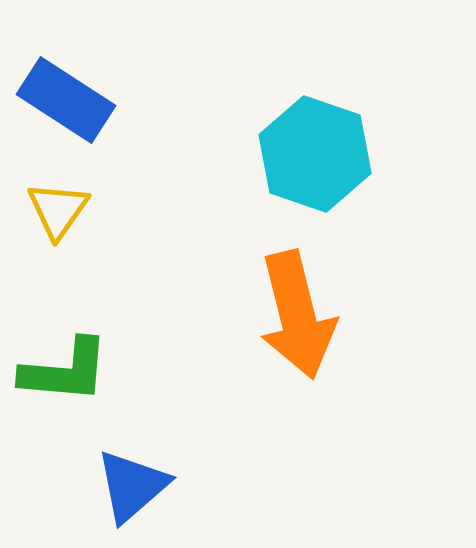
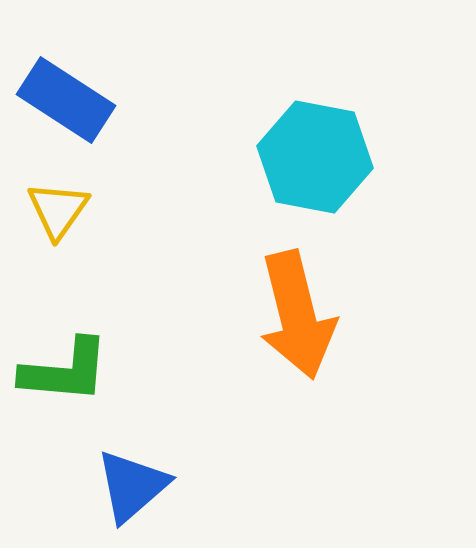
cyan hexagon: moved 3 px down; rotated 8 degrees counterclockwise
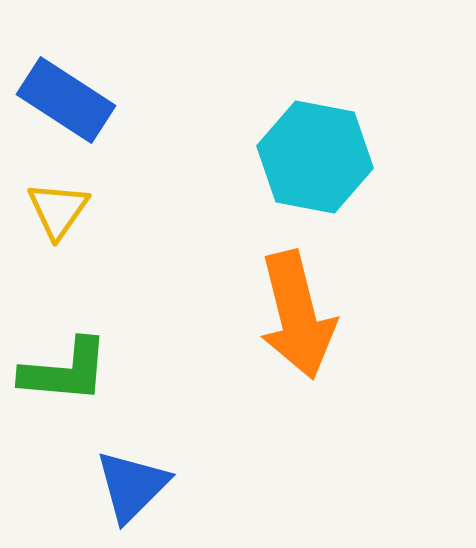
blue triangle: rotated 4 degrees counterclockwise
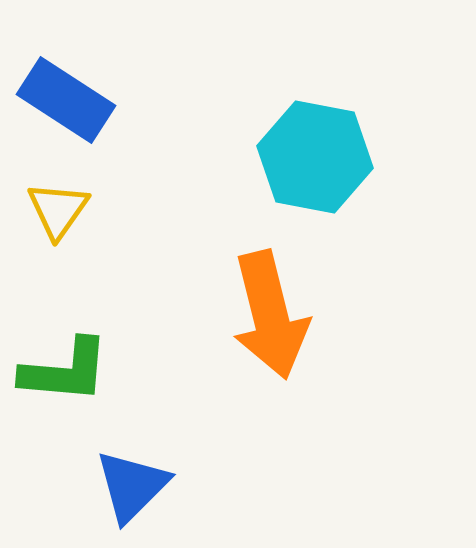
orange arrow: moved 27 px left
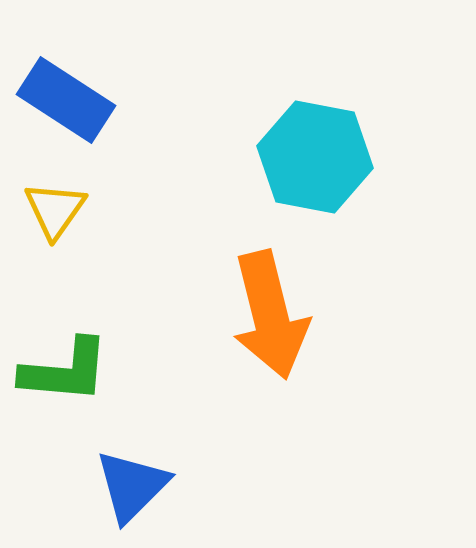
yellow triangle: moved 3 px left
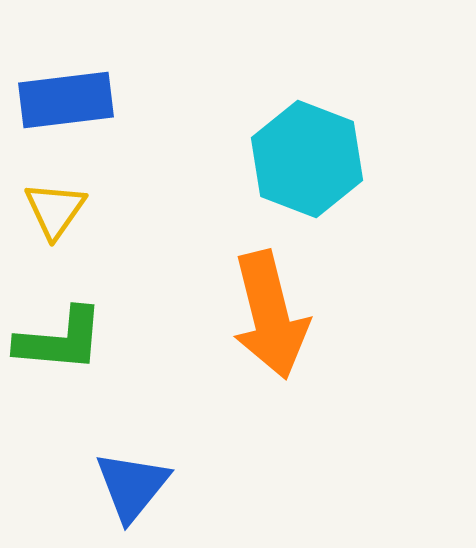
blue rectangle: rotated 40 degrees counterclockwise
cyan hexagon: moved 8 px left, 2 px down; rotated 10 degrees clockwise
green L-shape: moved 5 px left, 31 px up
blue triangle: rotated 6 degrees counterclockwise
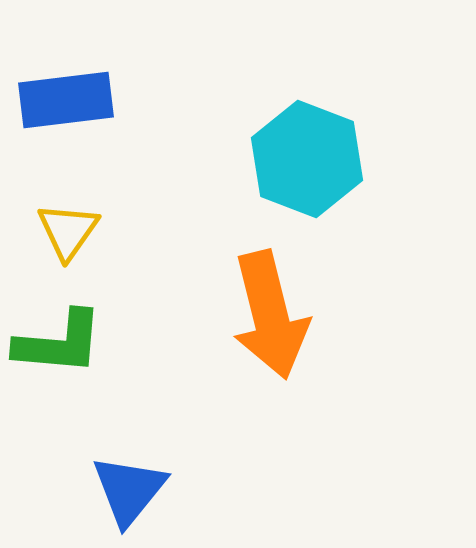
yellow triangle: moved 13 px right, 21 px down
green L-shape: moved 1 px left, 3 px down
blue triangle: moved 3 px left, 4 px down
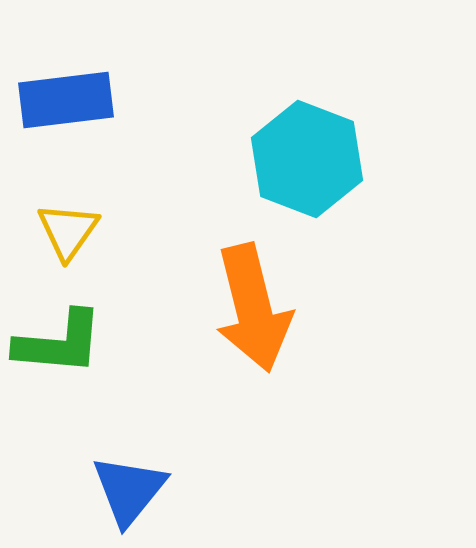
orange arrow: moved 17 px left, 7 px up
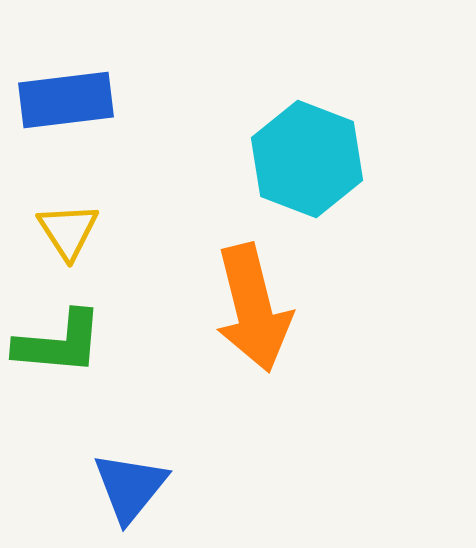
yellow triangle: rotated 8 degrees counterclockwise
blue triangle: moved 1 px right, 3 px up
